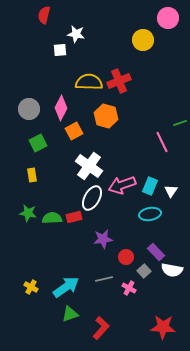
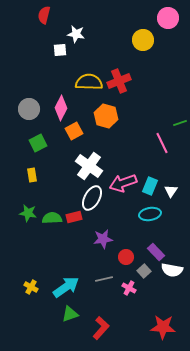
pink line: moved 1 px down
pink arrow: moved 1 px right, 2 px up
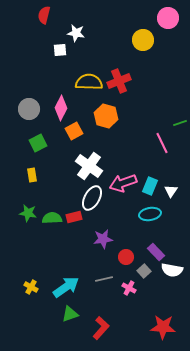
white star: moved 1 px up
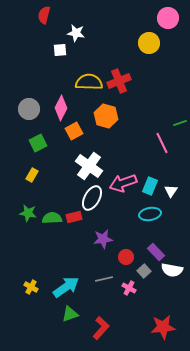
yellow circle: moved 6 px right, 3 px down
yellow rectangle: rotated 40 degrees clockwise
red star: rotated 10 degrees counterclockwise
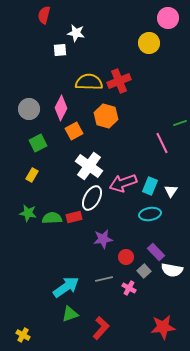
yellow cross: moved 8 px left, 48 px down
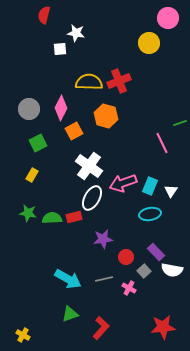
white square: moved 1 px up
cyan arrow: moved 2 px right, 8 px up; rotated 64 degrees clockwise
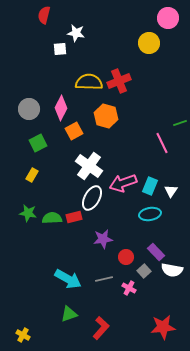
green triangle: moved 1 px left
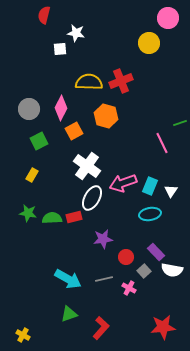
red cross: moved 2 px right
green square: moved 1 px right, 2 px up
white cross: moved 2 px left
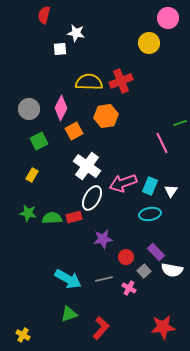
orange hexagon: rotated 25 degrees counterclockwise
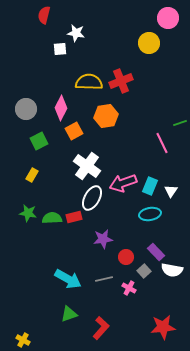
gray circle: moved 3 px left
yellow cross: moved 5 px down
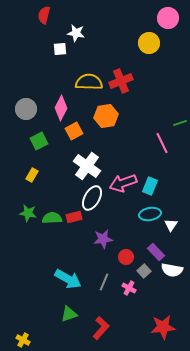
white triangle: moved 34 px down
gray line: moved 3 px down; rotated 54 degrees counterclockwise
